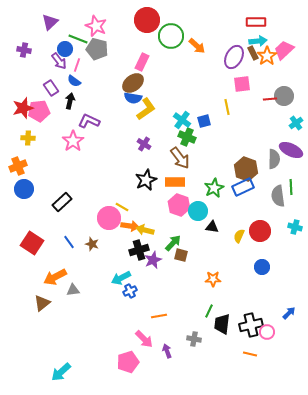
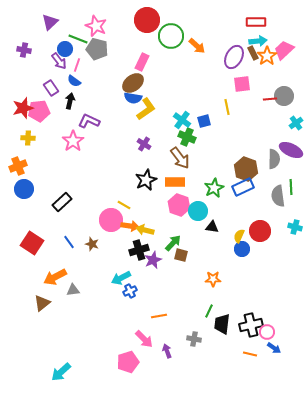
yellow line at (122, 207): moved 2 px right, 2 px up
pink circle at (109, 218): moved 2 px right, 2 px down
blue circle at (262, 267): moved 20 px left, 18 px up
blue arrow at (289, 313): moved 15 px left, 35 px down; rotated 80 degrees clockwise
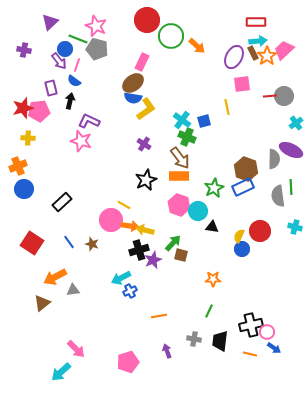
purple rectangle at (51, 88): rotated 21 degrees clockwise
red line at (270, 99): moved 3 px up
pink star at (73, 141): moved 8 px right; rotated 20 degrees counterclockwise
orange rectangle at (175, 182): moved 4 px right, 6 px up
black trapezoid at (222, 324): moved 2 px left, 17 px down
pink arrow at (144, 339): moved 68 px left, 10 px down
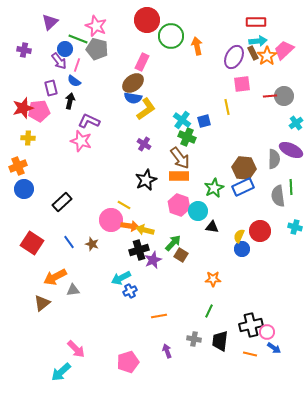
orange arrow at (197, 46): rotated 144 degrees counterclockwise
brown hexagon at (246, 169): moved 2 px left, 1 px up; rotated 15 degrees counterclockwise
brown square at (181, 255): rotated 16 degrees clockwise
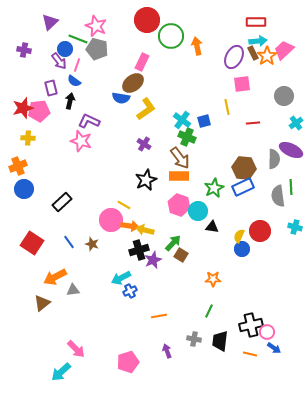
red line at (270, 96): moved 17 px left, 27 px down
blue semicircle at (133, 98): moved 12 px left
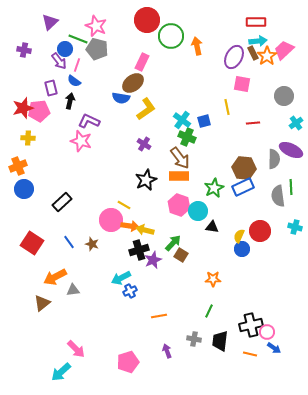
pink square at (242, 84): rotated 18 degrees clockwise
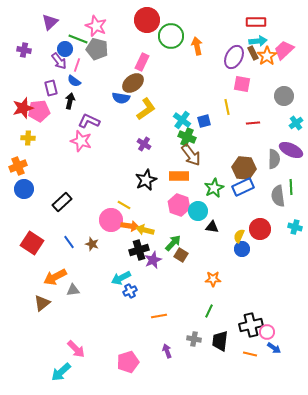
brown arrow at (180, 158): moved 11 px right, 3 px up
red circle at (260, 231): moved 2 px up
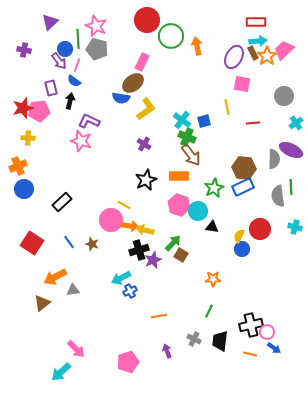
green line at (78, 39): rotated 66 degrees clockwise
gray cross at (194, 339): rotated 16 degrees clockwise
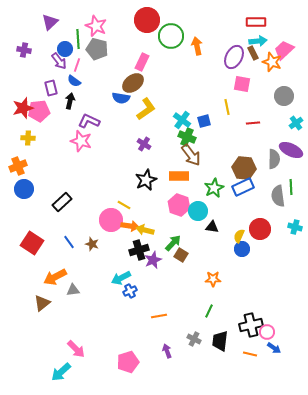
orange star at (267, 56): moved 5 px right, 6 px down; rotated 18 degrees counterclockwise
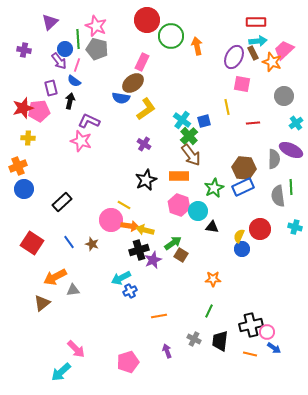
green cross at (187, 137): moved 2 px right, 1 px up; rotated 24 degrees clockwise
green arrow at (173, 243): rotated 12 degrees clockwise
